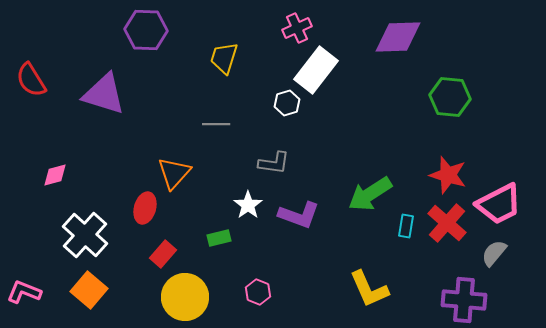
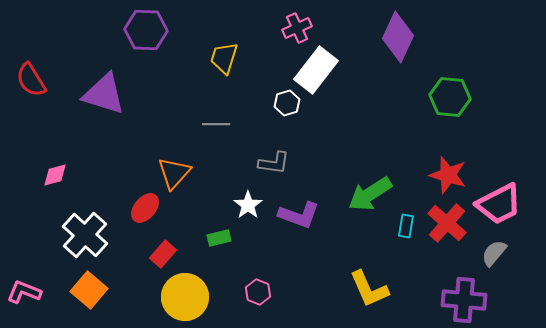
purple diamond: rotated 63 degrees counterclockwise
red ellipse: rotated 24 degrees clockwise
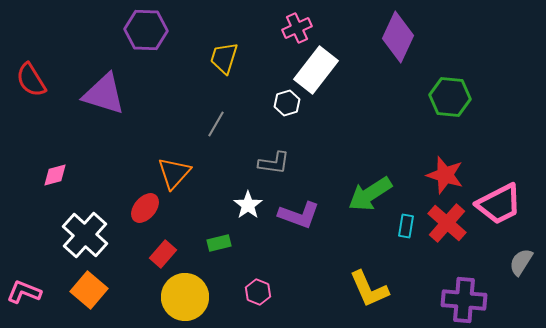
gray line: rotated 60 degrees counterclockwise
red star: moved 3 px left
green rectangle: moved 5 px down
gray semicircle: moved 27 px right, 9 px down; rotated 8 degrees counterclockwise
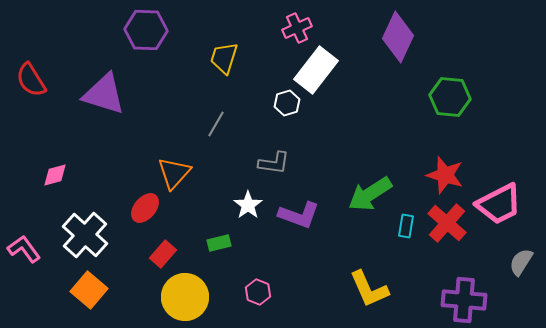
pink L-shape: moved 43 px up; rotated 32 degrees clockwise
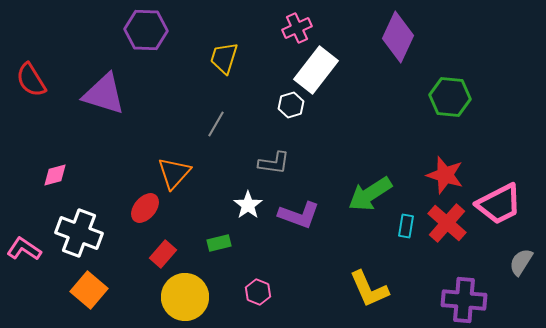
white hexagon: moved 4 px right, 2 px down
white cross: moved 6 px left, 2 px up; rotated 21 degrees counterclockwise
pink L-shape: rotated 20 degrees counterclockwise
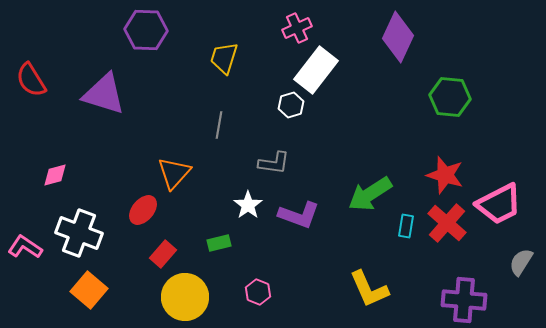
gray line: moved 3 px right, 1 px down; rotated 20 degrees counterclockwise
red ellipse: moved 2 px left, 2 px down
pink L-shape: moved 1 px right, 2 px up
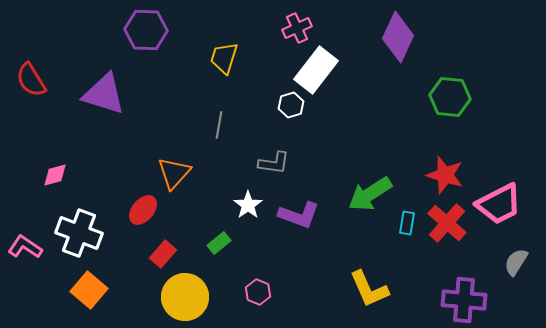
cyan rectangle: moved 1 px right, 3 px up
green rectangle: rotated 25 degrees counterclockwise
gray semicircle: moved 5 px left
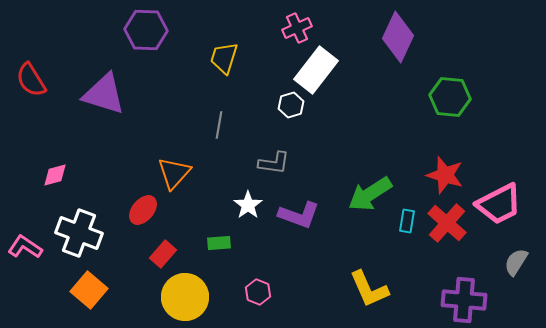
cyan rectangle: moved 2 px up
green rectangle: rotated 35 degrees clockwise
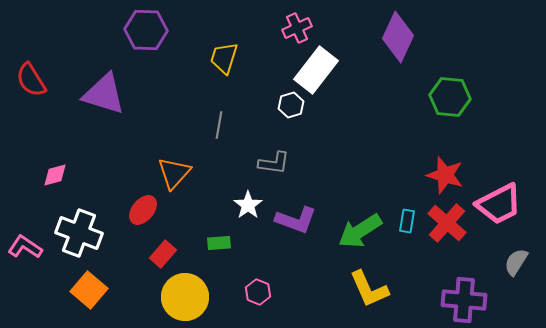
green arrow: moved 10 px left, 37 px down
purple L-shape: moved 3 px left, 5 px down
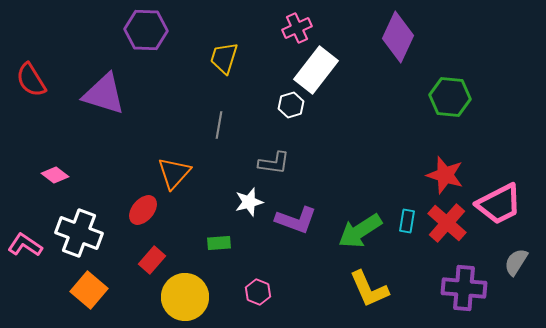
pink diamond: rotated 52 degrees clockwise
white star: moved 1 px right, 3 px up; rotated 20 degrees clockwise
pink L-shape: moved 2 px up
red rectangle: moved 11 px left, 6 px down
purple cross: moved 12 px up
